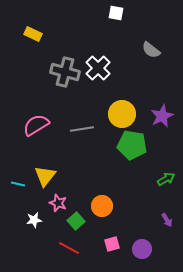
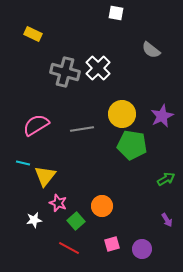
cyan line: moved 5 px right, 21 px up
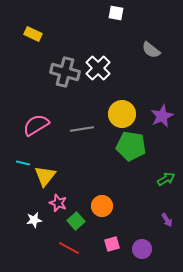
green pentagon: moved 1 px left, 1 px down
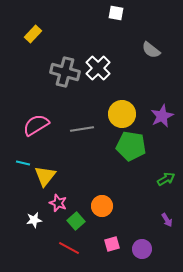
yellow rectangle: rotated 72 degrees counterclockwise
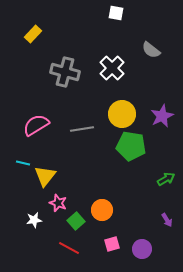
white cross: moved 14 px right
orange circle: moved 4 px down
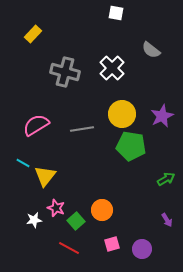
cyan line: rotated 16 degrees clockwise
pink star: moved 2 px left, 5 px down
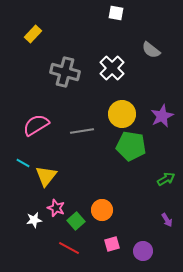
gray line: moved 2 px down
yellow triangle: moved 1 px right
purple circle: moved 1 px right, 2 px down
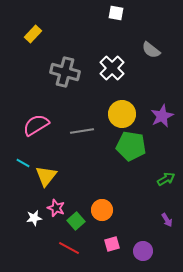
white star: moved 2 px up
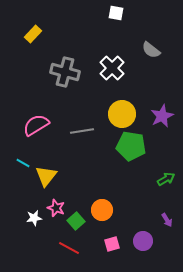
purple circle: moved 10 px up
